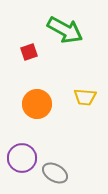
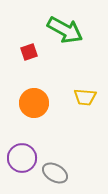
orange circle: moved 3 px left, 1 px up
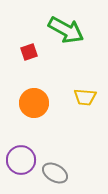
green arrow: moved 1 px right
purple circle: moved 1 px left, 2 px down
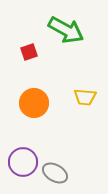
purple circle: moved 2 px right, 2 px down
